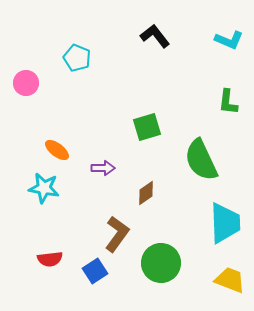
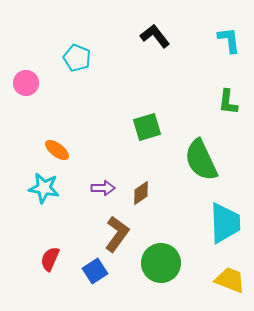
cyan L-shape: rotated 120 degrees counterclockwise
purple arrow: moved 20 px down
brown diamond: moved 5 px left
red semicircle: rotated 120 degrees clockwise
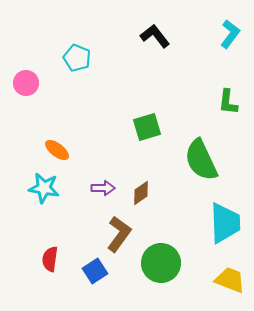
cyan L-shape: moved 1 px right, 6 px up; rotated 44 degrees clockwise
brown L-shape: moved 2 px right
red semicircle: rotated 15 degrees counterclockwise
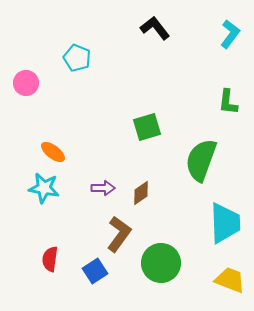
black L-shape: moved 8 px up
orange ellipse: moved 4 px left, 2 px down
green semicircle: rotated 45 degrees clockwise
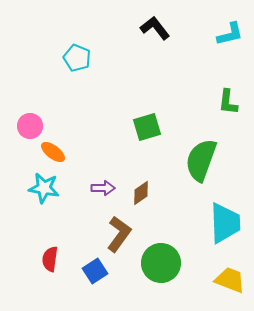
cyan L-shape: rotated 40 degrees clockwise
pink circle: moved 4 px right, 43 px down
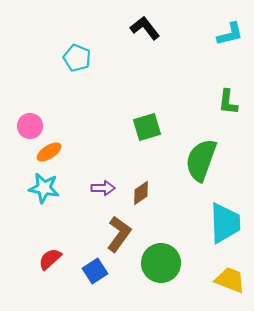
black L-shape: moved 10 px left
orange ellipse: moved 4 px left; rotated 70 degrees counterclockwise
red semicircle: rotated 40 degrees clockwise
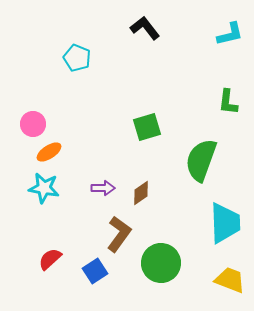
pink circle: moved 3 px right, 2 px up
